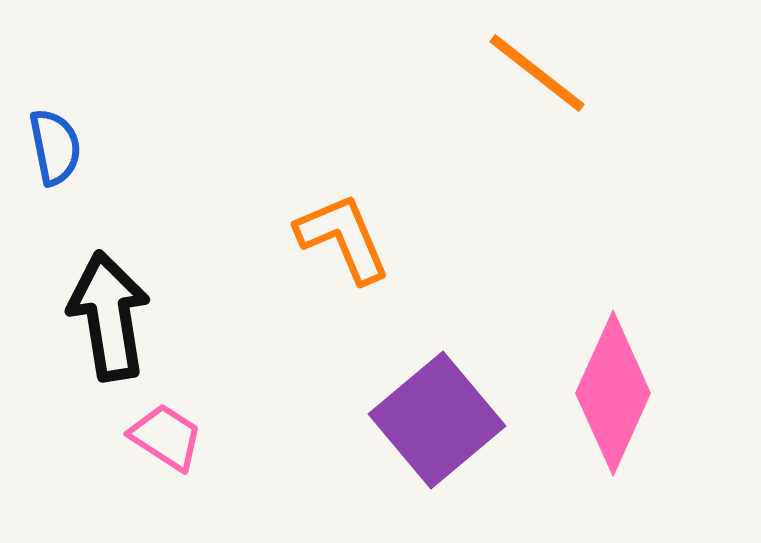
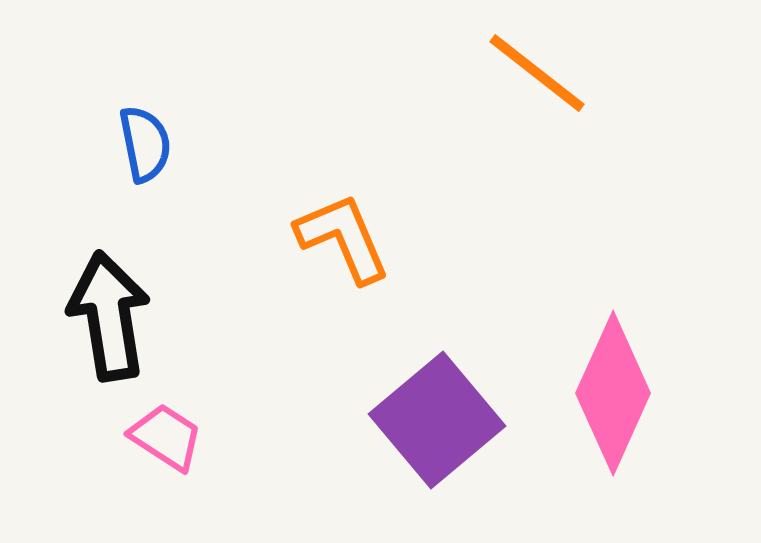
blue semicircle: moved 90 px right, 3 px up
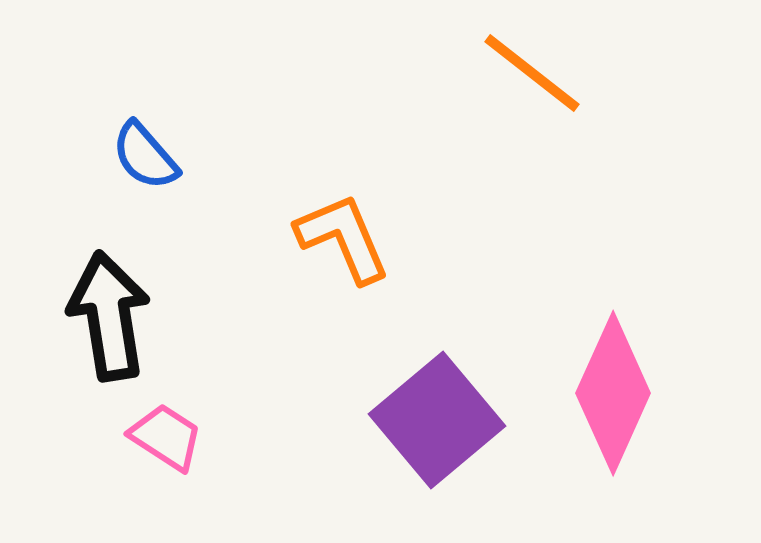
orange line: moved 5 px left
blue semicircle: moved 12 px down; rotated 150 degrees clockwise
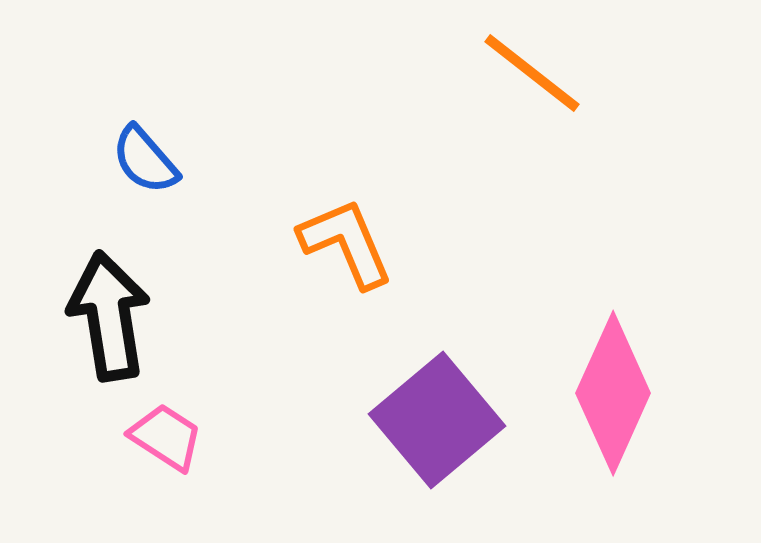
blue semicircle: moved 4 px down
orange L-shape: moved 3 px right, 5 px down
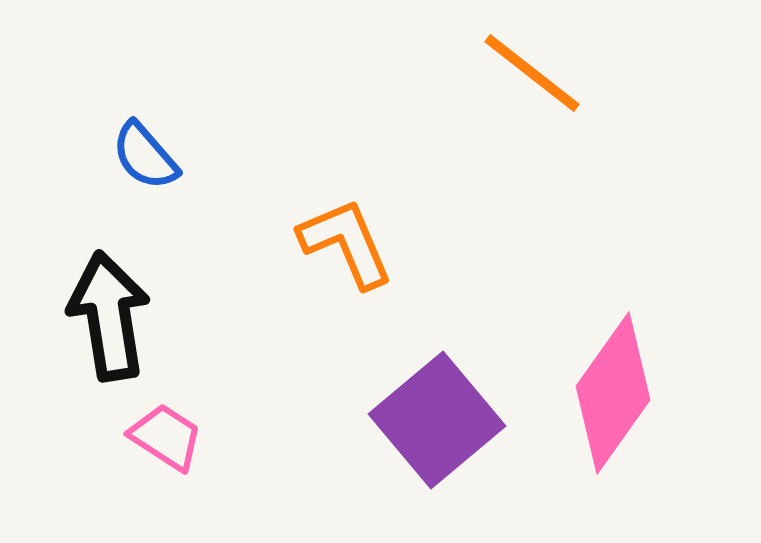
blue semicircle: moved 4 px up
pink diamond: rotated 11 degrees clockwise
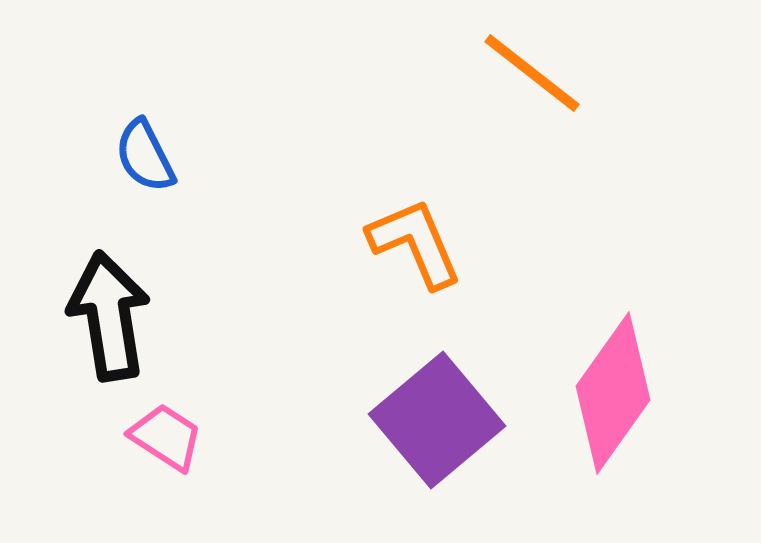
blue semicircle: rotated 14 degrees clockwise
orange L-shape: moved 69 px right
